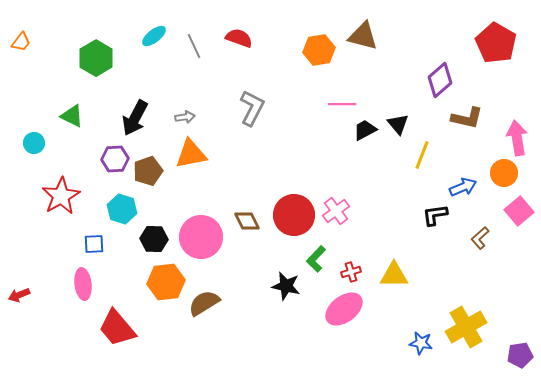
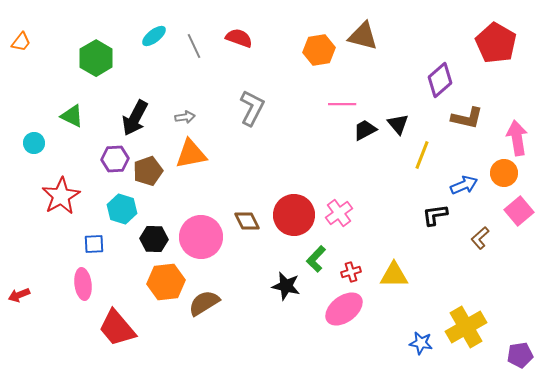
blue arrow at (463, 187): moved 1 px right, 2 px up
pink cross at (336, 211): moved 3 px right, 2 px down
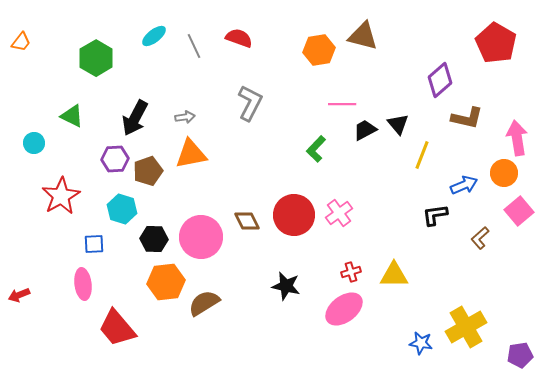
gray L-shape at (252, 108): moved 2 px left, 5 px up
green L-shape at (316, 259): moved 110 px up
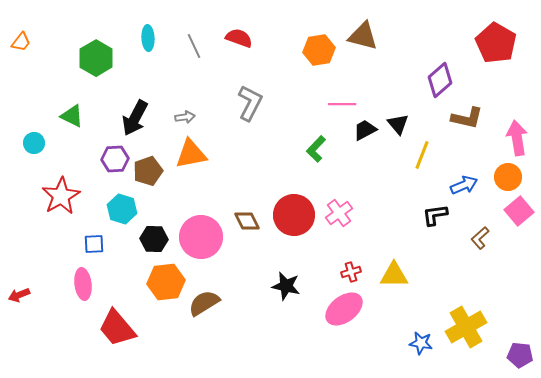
cyan ellipse at (154, 36): moved 6 px left, 2 px down; rotated 55 degrees counterclockwise
orange circle at (504, 173): moved 4 px right, 4 px down
purple pentagon at (520, 355): rotated 15 degrees clockwise
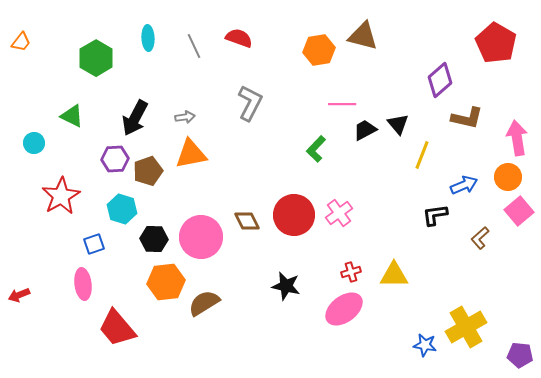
blue square at (94, 244): rotated 15 degrees counterclockwise
blue star at (421, 343): moved 4 px right, 2 px down
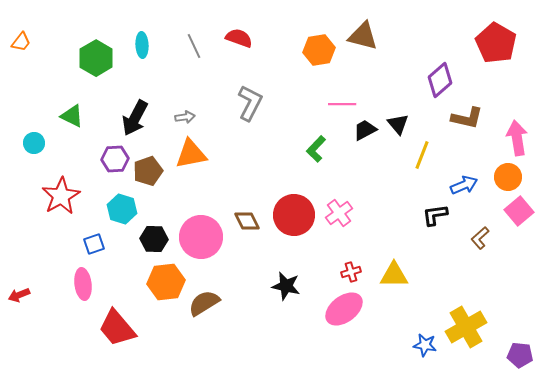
cyan ellipse at (148, 38): moved 6 px left, 7 px down
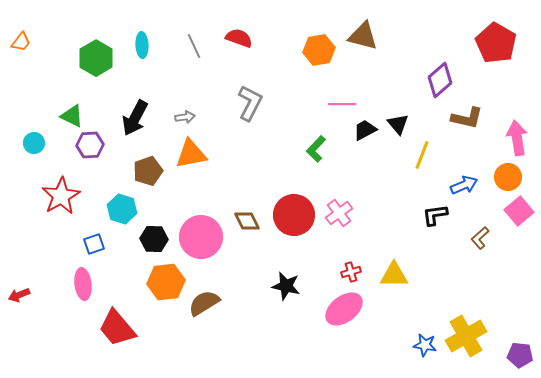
purple hexagon at (115, 159): moved 25 px left, 14 px up
yellow cross at (466, 327): moved 9 px down
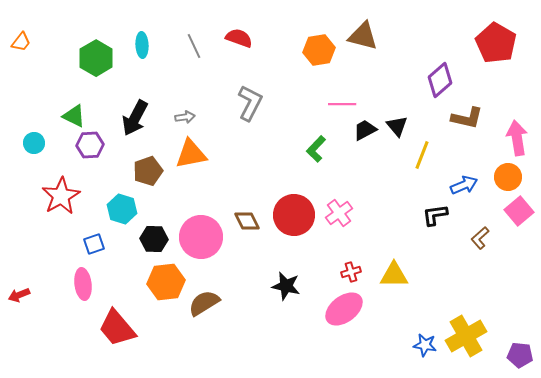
green triangle at (72, 116): moved 2 px right
black triangle at (398, 124): moved 1 px left, 2 px down
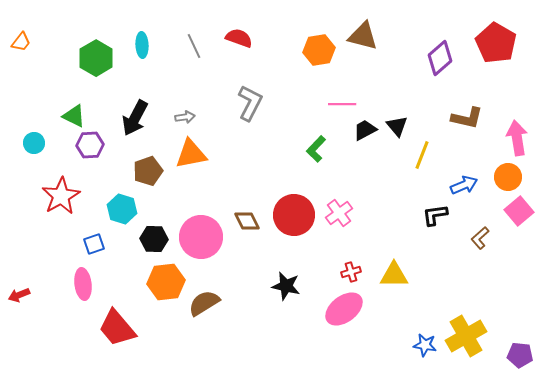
purple diamond at (440, 80): moved 22 px up
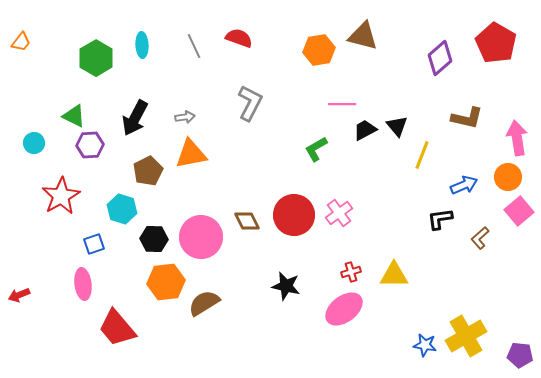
green L-shape at (316, 149): rotated 16 degrees clockwise
brown pentagon at (148, 171): rotated 8 degrees counterclockwise
black L-shape at (435, 215): moved 5 px right, 4 px down
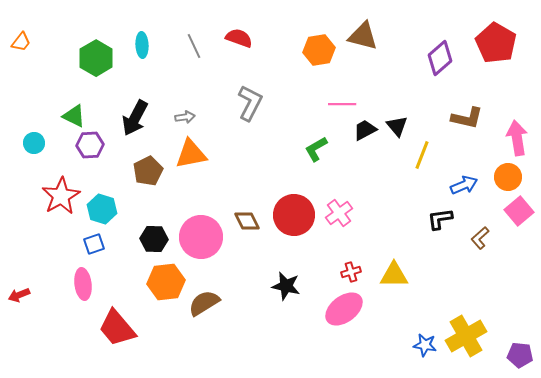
cyan hexagon at (122, 209): moved 20 px left
